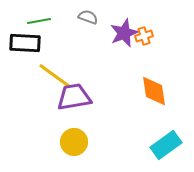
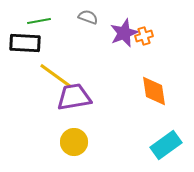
yellow line: moved 1 px right
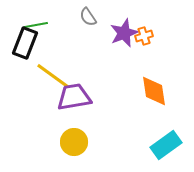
gray semicircle: rotated 144 degrees counterclockwise
green line: moved 3 px left, 4 px down
black rectangle: rotated 72 degrees counterclockwise
yellow line: moved 3 px left
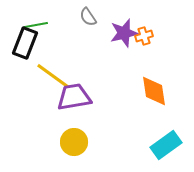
purple star: rotated 8 degrees clockwise
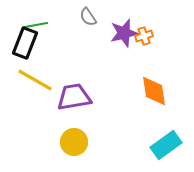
yellow line: moved 18 px left, 4 px down; rotated 6 degrees counterclockwise
